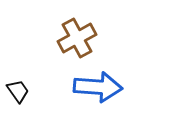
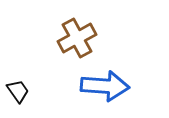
blue arrow: moved 7 px right, 1 px up
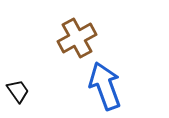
blue arrow: rotated 114 degrees counterclockwise
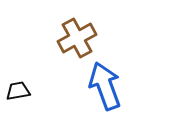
black trapezoid: rotated 65 degrees counterclockwise
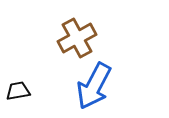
blue arrow: moved 11 px left; rotated 132 degrees counterclockwise
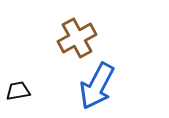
blue arrow: moved 3 px right
